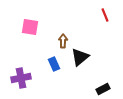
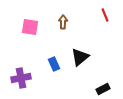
brown arrow: moved 19 px up
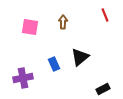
purple cross: moved 2 px right
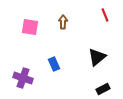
black triangle: moved 17 px right
purple cross: rotated 30 degrees clockwise
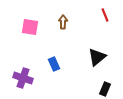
black rectangle: moved 2 px right; rotated 40 degrees counterclockwise
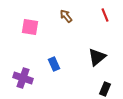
brown arrow: moved 3 px right, 6 px up; rotated 40 degrees counterclockwise
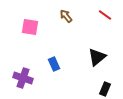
red line: rotated 32 degrees counterclockwise
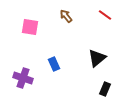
black triangle: moved 1 px down
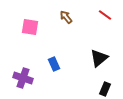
brown arrow: moved 1 px down
black triangle: moved 2 px right
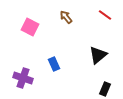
pink square: rotated 18 degrees clockwise
black triangle: moved 1 px left, 3 px up
